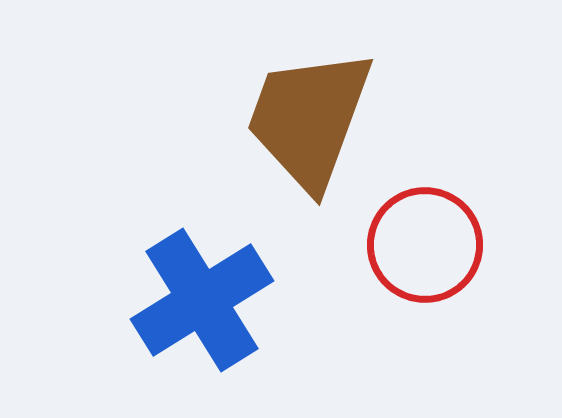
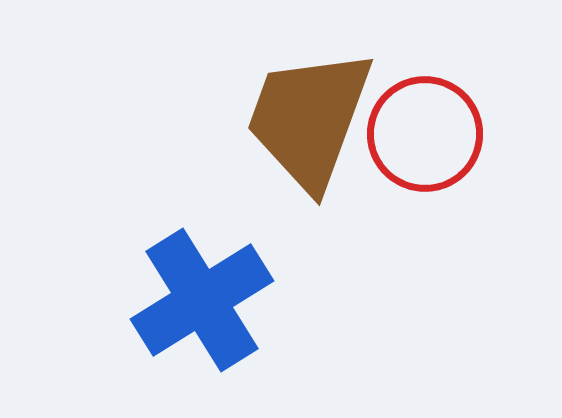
red circle: moved 111 px up
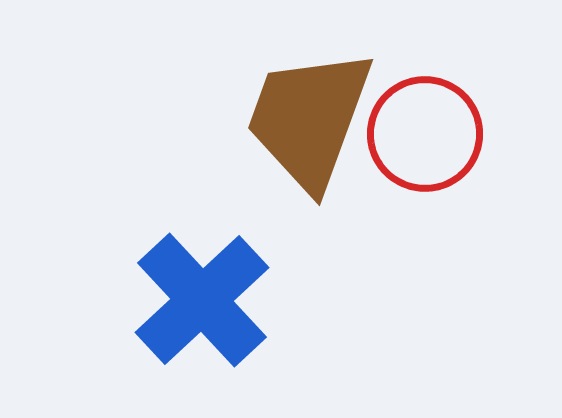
blue cross: rotated 11 degrees counterclockwise
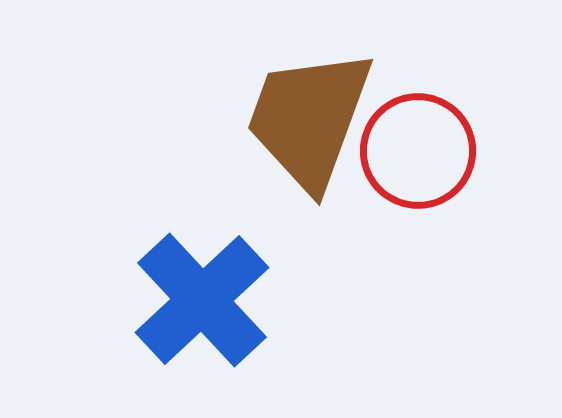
red circle: moved 7 px left, 17 px down
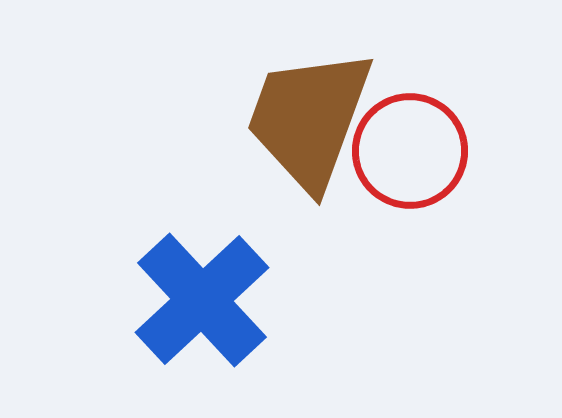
red circle: moved 8 px left
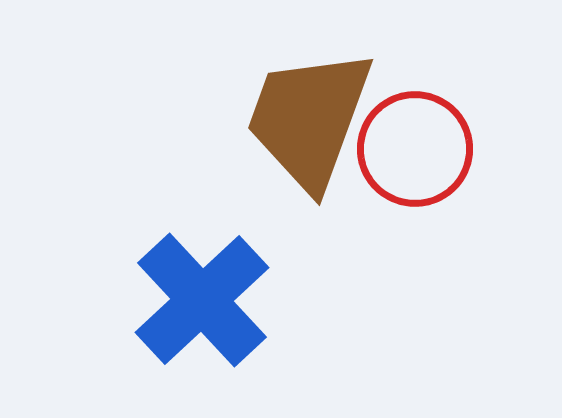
red circle: moved 5 px right, 2 px up
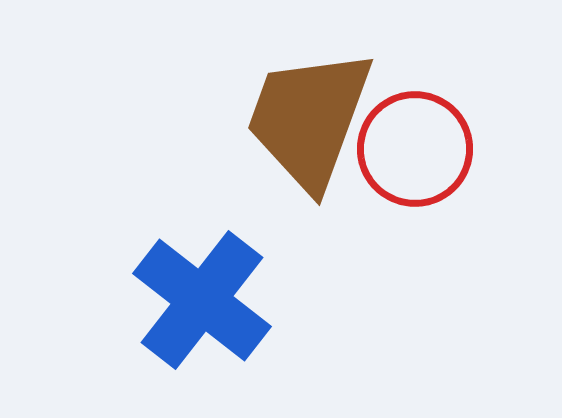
blue cross: rotated 9 degrees counterclockwise
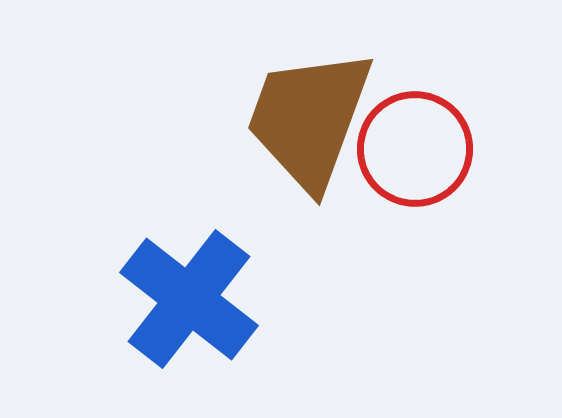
blue cross: moved 13 px left, 1 px up
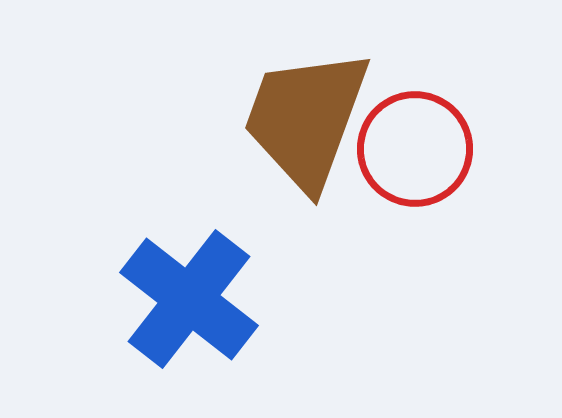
brown trapezoid: moved 3 px left
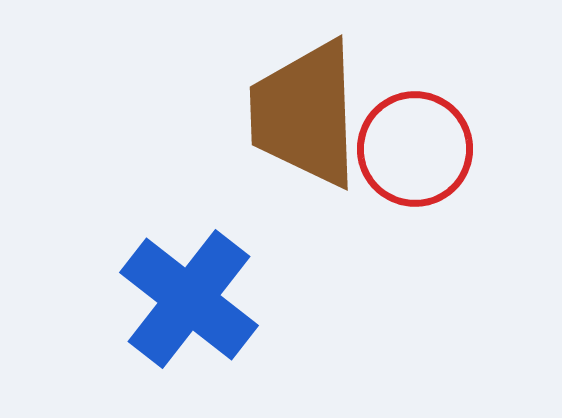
brown trapezoid: moved 1 px left, 5 px up; rotated 22 degrees counterclockwise
